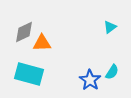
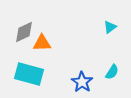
blue star: moved 8 px left, 2 px down
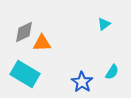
cyan triangle: moved 6 px left, 3 px up
cyan rectangle: moved 4 px left; rotated 16 degrees clockwise
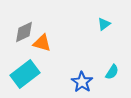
orange triangle: rotated 18 degrees clockwise
cyan rectangle: rotated 68 degrees counterclockwise
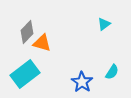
gray diamond: moved 3 px right; rotated 20 degrees counterclockwise
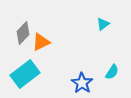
cyan triangle: moved 1 px left
gray diamond: moved 4 px left, 1 px down
orange triangle: moved 1 px left, 1 px up; rotated 42 degrees counterclockwise
blue star: moved 1 px down
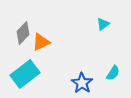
cyan semicircle: moved 1 px right, 1 px down
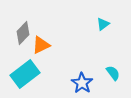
orange triangle: moved 3 px down
cyan semicircle: rotated 70 degrees counterclockwise
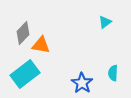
cyan triangle: moved 2 px right, 2 px up
orange triangle: rotated 36 degrees clockwise
cyan semicircle: rotated 140 degrees counterclockwise
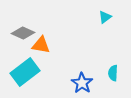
cyan triangle: moved 5 px up
gray diamond: rotated 70 degrees clockwise
cyan rectangle: moved 2 px up
